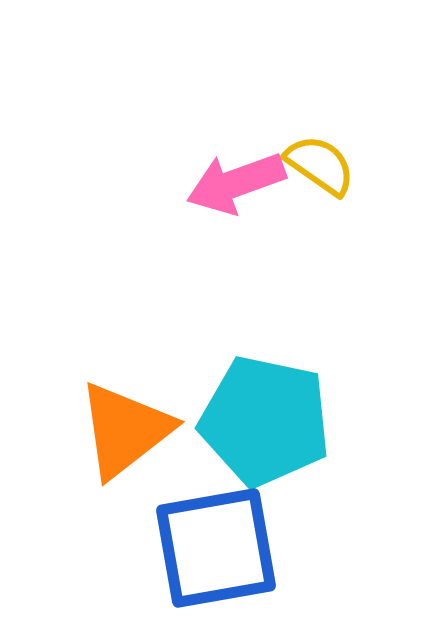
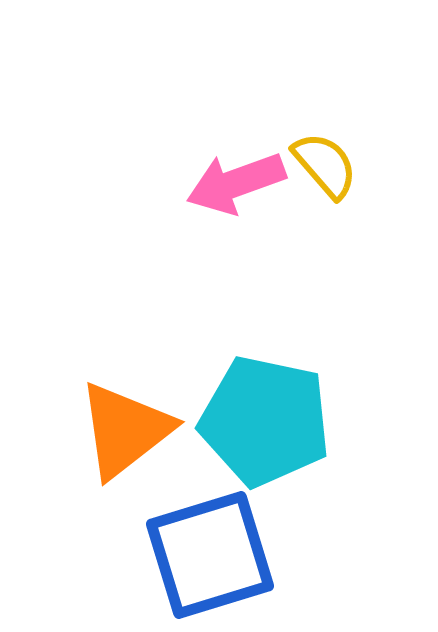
yellow semicircle: moved 5 px right; rotated 14 degrees clockwise
blue square: moved 6 px left, 7 px down; rotated 7 degrees counterclockwise
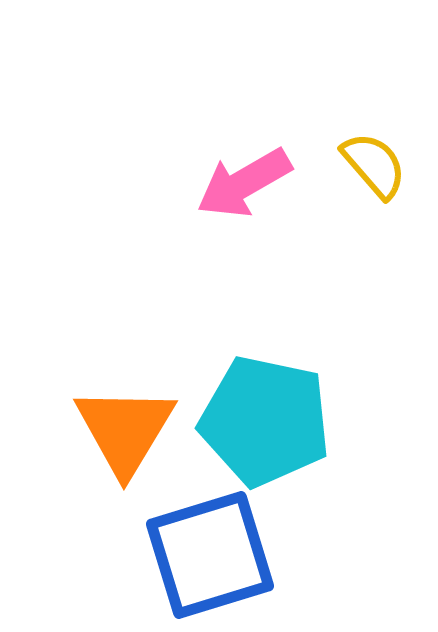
yellow semicircle: moved 49 px right
pink arrow: moved 8 px right; rotated 10 degrees counterclockwise
orange triangle: rotated 21 degrees counterclockwise
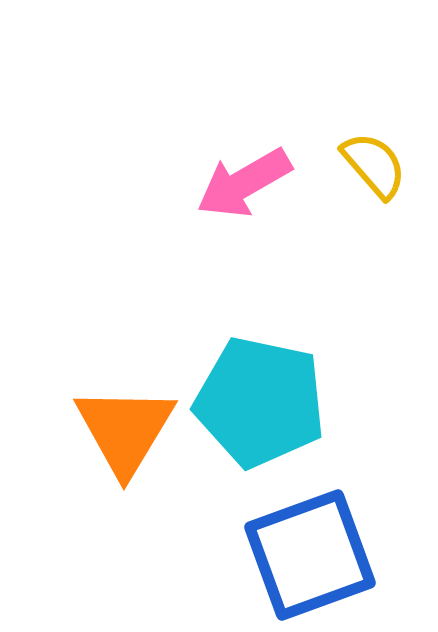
cyan pentagon: moved 5 px left, 19 px up
blue square: moved 100 px right; rotated 3 degrees counterclockwise
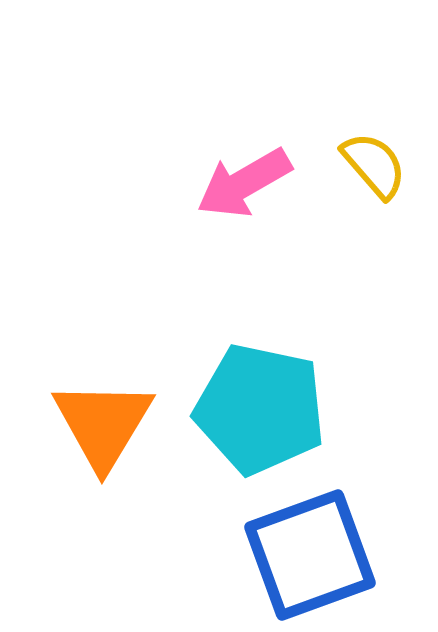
cyan pentagon: moved 7 px down
orange triangle: moved 22 px left, 6 px up
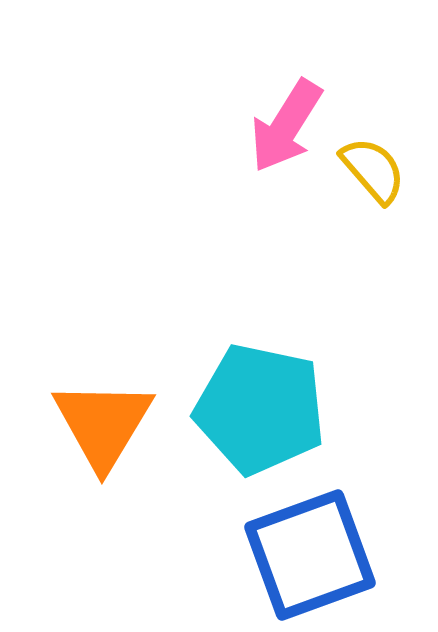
yellow semicircle: moved 1 px left, 5 px down
pink arrow: moved 42 px right, 57 px up; rotated 28 degrees counterclockwise
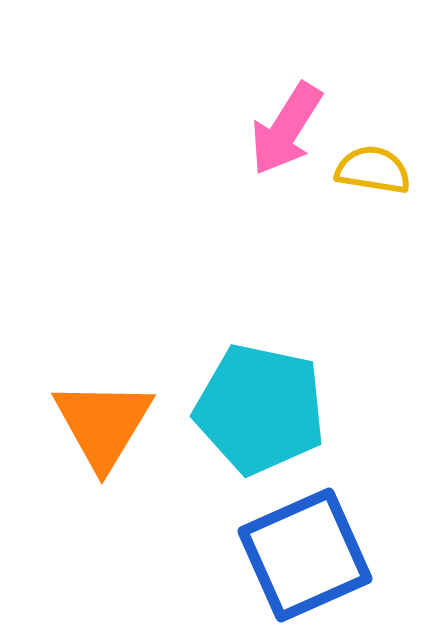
pink arrow: moved 3 px down
yellow semicircle: rotated 40 degrees counterclockwise
blue square: moved 5 px left; rotated 4 degrees counterclockwise
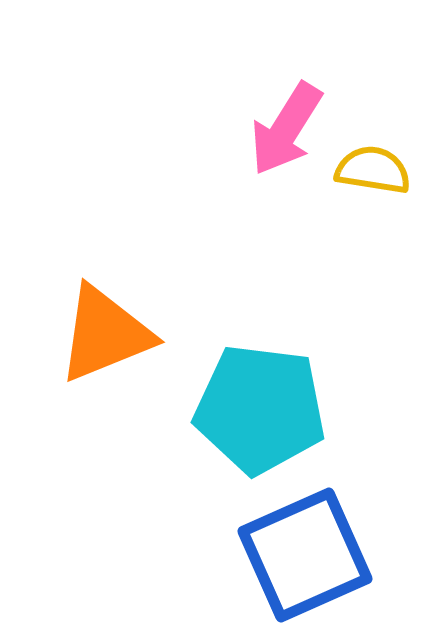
cyan pentagon: rotated 5 degrees counterclockwise
orange triangle: moved 2 px right, 90 px up; rotated 37 degrees clockwise
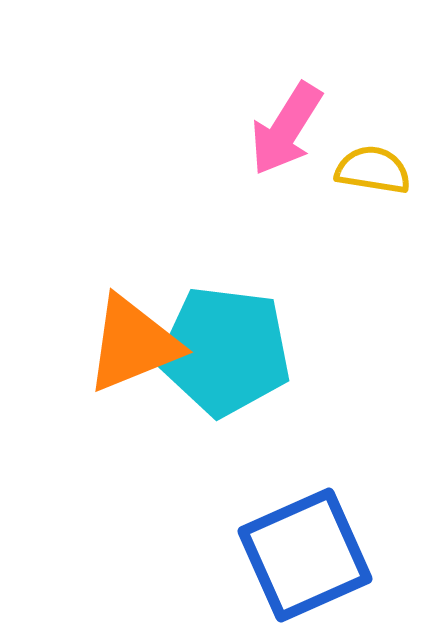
orange triangle: moved 28 px right, 10 px down
cyan pentagon: moved 35 px left, 58 px up
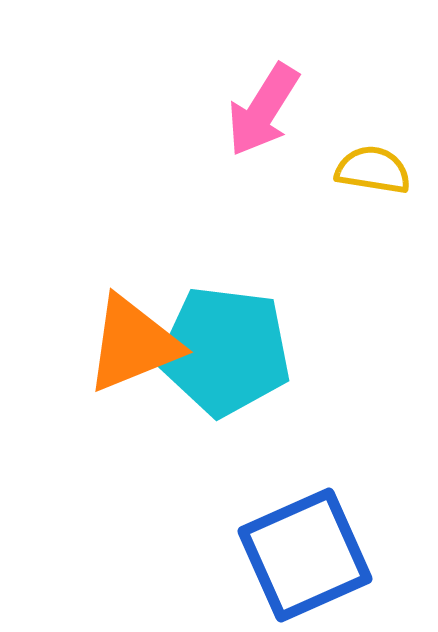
pink arrow: moved 23 px left, 19 px up
